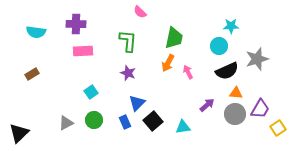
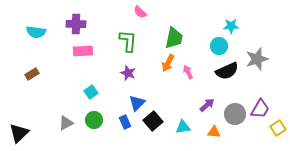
orange triangle: moved 22 px left, 39 px down
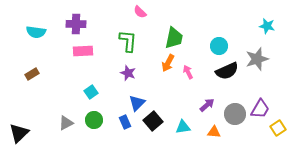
cyan star: moved 36 px right; rotated 14 degrees clockwise
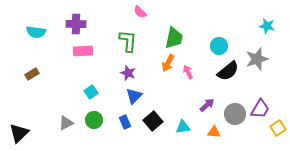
black semicircle: moved 1 px right; rotated 15 degrees counterclockwise
blue triangle: moved 3 px left, 7 px up
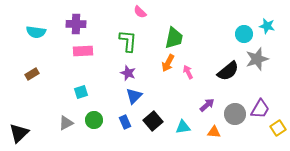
cyan circle: moved 25 px right, 12 px up
cyan square: moved 10 px left; rotated 16 degrees clockwise
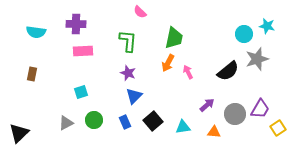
brown rectangle: rotated 48 degrees counterclockwise
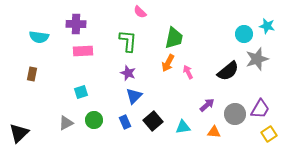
cyan semicircle: moved 3 px right, 5 px down
yellow square: moved 9 px left, 6 px down
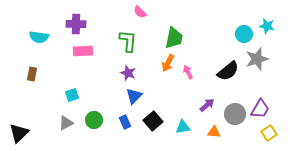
cyan square: moved 9 px left, 3 px down
yellow square: moved 1 px up
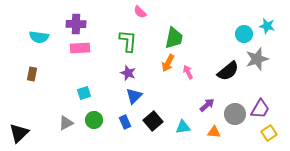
pink rectangle: moved 3 px left, 3 px up
cyan square: moved 12 px right, 2 px up
